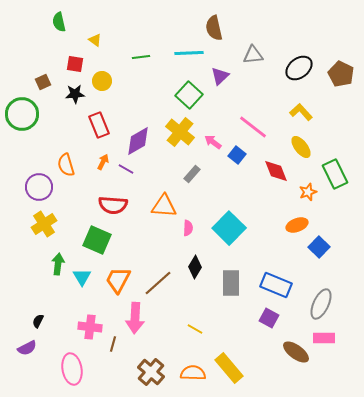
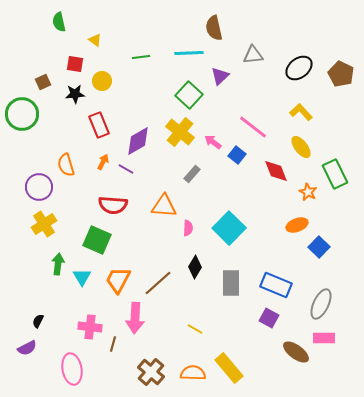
orange star at (308, 192): rotated 24 degrees counterclockwise
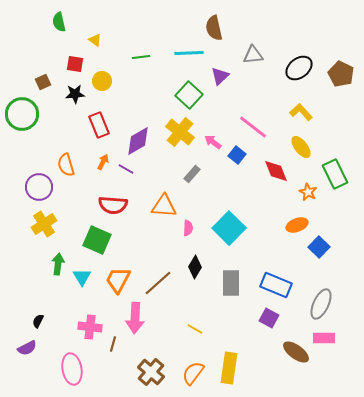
yellow rectangle at (229, 368): rotated 48 degrees clockwise
orange semicircle at (193, 373): rotated 55 degrees counterclockwise
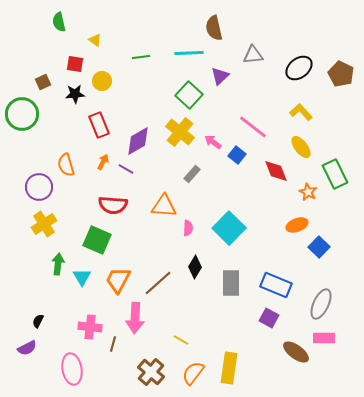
yellow line at (195, 329): moved 14 px left, 11 px down
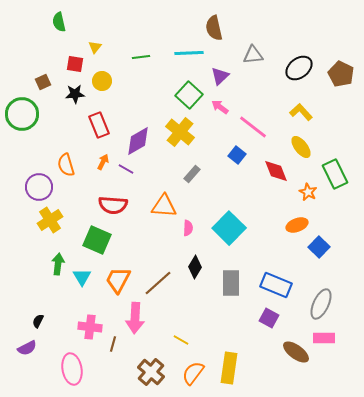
yellow triangle at (95, 40): moved 7 px down; rotated 32 degrees clockwise
pink arrow at (213, 142): moved 7 px right, 35 px up
yellow cross at (44, 224): moved 6 px right, 4 px up
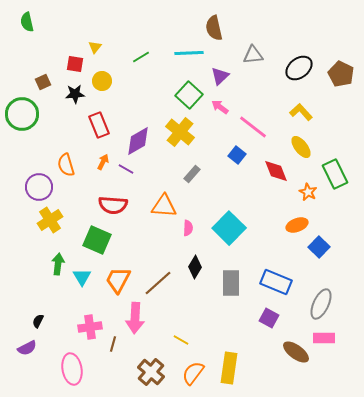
green semicircle at (59, 22): moved 32 px left
green line at (141, 57): rotated 24 degrees counterclockwise
blue rectangle at (276, 285): moved 3 px up
pink cross at (90, 327): rotated 15 degrees counterclockwise
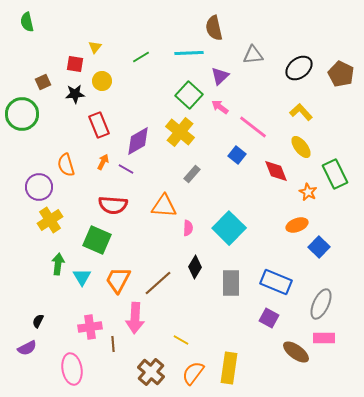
brown line at (113, 344): rotated 21 degrees counterclockwise
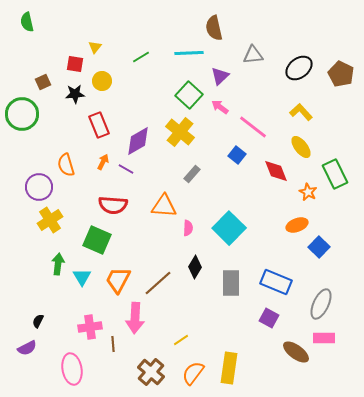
yellow line at (181, 340): rotated 63 degrees counterclockwise
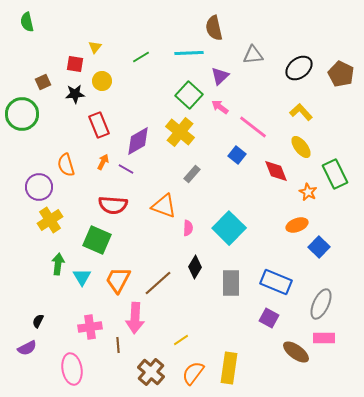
orange triangle at (164, 206): rotated 16 degrees clockwise
brown line at (113, 344): moved 5 px right, 1 px down
